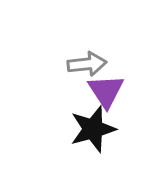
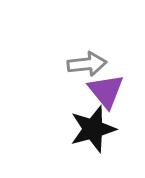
purple triangle: rotated 6 degrees counterclockwise
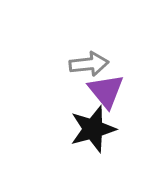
gray arrow: moved 2 px right
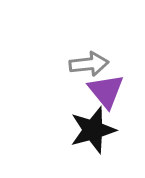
black star: moved 1 px down
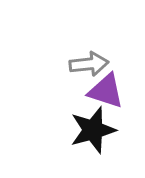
purple triangle: rotated 33 degrees counterclockwise
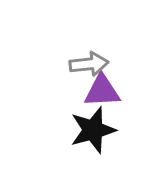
purple triangle: moved 4 px left; rotated 21 degrees counterclockwise
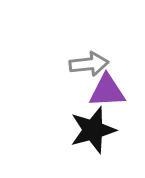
purple triangle: moved 5 px right
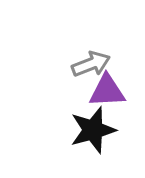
gray arrow: moved 2 px right; rotated 15 degrees counterclockwise
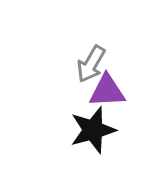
gray arrow: rotated 141 degrees clockwise
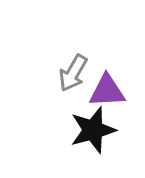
gray arrow: moved 18 px left, 9 px down
